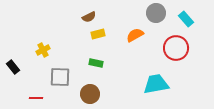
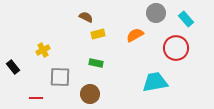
brown semicircle: moved 3 px left; rotated 128 degrees counterclockwise
cyan trapezoid: moved 1 px left, 2 px up
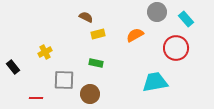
gray circle: moved 1 px right, 1 px up
yellow cross: moved 2 px right, 2 px down
gray square: moved 4 px right, 3 px down
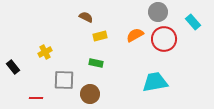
gray circle: moved 1 px right
cyan rectangle: moved 7 px right, 3 px down
yellow rectangle: moved 2 px right, 2 px down
red circle: moved 12 px left, 9 px up
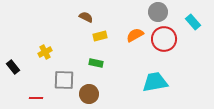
brown circle: moved 1 px left
